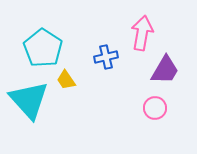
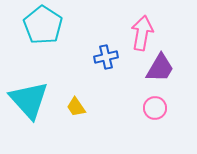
cyan pentagon: moved 23 px up
purple trapezoid: moved 5 px left, 2 px up
yellow trapezoid: moved 10 px right, 27 px down
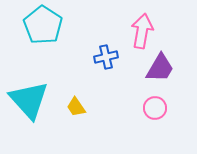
pink arrow: moved 2 px up
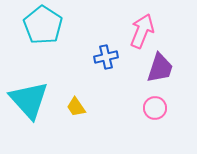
pink arrow: rotated 12 degrees clockwise
purple trapezoid: rotated 12 degrees counterclockwise
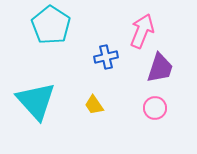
cyan pentagon: moved 8 px right
cyan triangle: moved 7 px right, 1 px down
yellow trapezoid: moved 18 px right, 2 px up
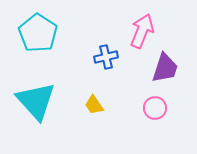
cyan pentagon: moved 13 px left, 8 px down
purple trapezoid: moved 5 px right
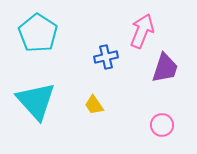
pink circle: moved 7 px right, 17 px down
